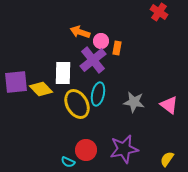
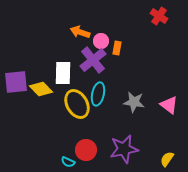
red cross: moved 4 px down
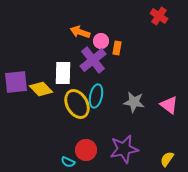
cyan ellipse: moved 2 px left, 2 px down
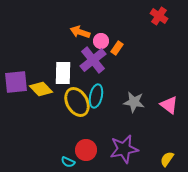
orange rectangle: rotated 24 degrees clockwise
yellow ellipse: moved 2 px up
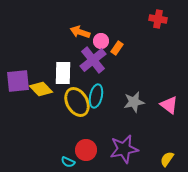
red cross: moved 1 px left, 3 px down; rotated 24 degrees counterclockwise
purple square: moved 2 px right, 1 px up
gray star: rotated 20 degrees counterclockwise
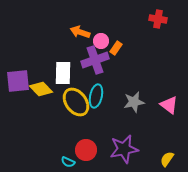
orange rectangle: moved 1 px left
purple cross: moved 2 px right; rotated 20 degrees clockwise
yellow ellipse: moved 1 px left; rotated 8 degrees counterclockwise
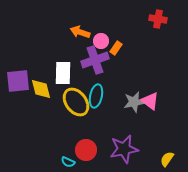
yellow diamond: rotated 30 degrees clockwise
pink triangle: moved 19 px left, 4 px up
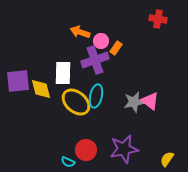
yellow ellipse: rotated 12 degrees counterclockwise
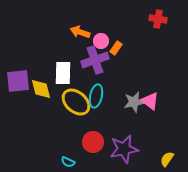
red circle: moved 7 px right, 8 px up
